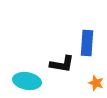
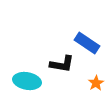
blue rectangle: rotated 60 degrees counterclockwise
orange star: rotated 21 degrees clockwise
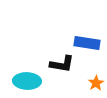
blue rectangle: rotated 25 degrees counterclockwise
cyan ellipse: rotated 8 degrees counterclockwise
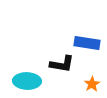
orange star: moved 4 px left, 1 px down
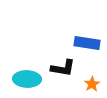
black L-shape: moved 1 px right, 4 px down
cyan ellipse: moved 2 px up
